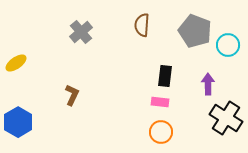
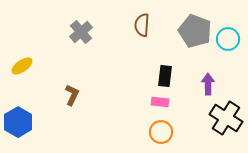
cyan circle: moved 6 px up
yellow ellipse: moved 6 px right, 3 px down
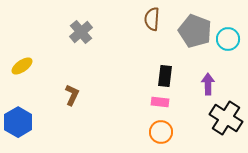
brown semicircle: moved 10 px right, 6 px up
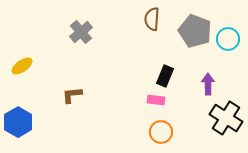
black rectangle: rotated 15 degrees clockwise
brown L-shape: rotated 120 degrees counterclockwise
pink rectangle: moved 4 px left, 2 px up
